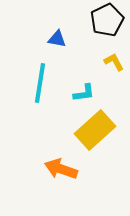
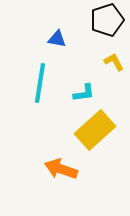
black pentagon: rotated 8 degrees clockwise
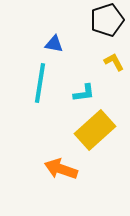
blue triangle: moved 3 px left, 5 px down
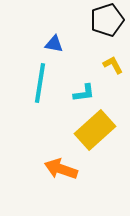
yellow L-shape: moved 1 px left, 3 px down
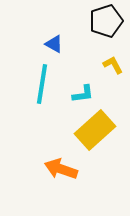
black pentagon: moved 1 px left, 1 px down
blue triangle: rotated 18 degrees clockwise
cyan line: moved 2 px right, 1 px down
cyan L-shape: moved 1 px left, 1 px down
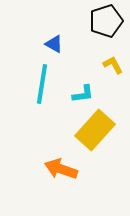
yellow rectangle: rotated 6 degrees counterclockwise
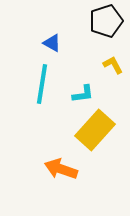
blue triangle: moved 2 px left, 1 px up
